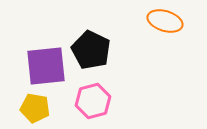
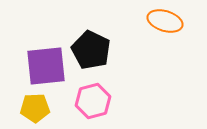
yellow pentagon: rotated 12 degrees counterclockwise
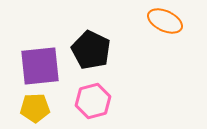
orange ellipse: rotated 8 degrees clockwise
purple square: moved 6 px left
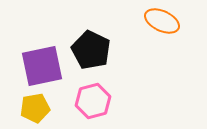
orange ellipse: moved 3 px left
purple square: moved 2 px right; rotated 6 degrees counterclockwise
yellow pentagon: rotated 8 degrees counterclockwise
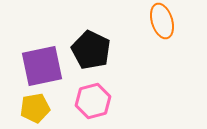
orange ellipse: rotated 48 degrees clockwise
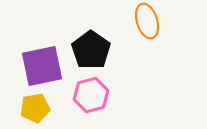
orange ellipse: moved 15 px left
black pentagon: rotated 9 degrees clockwise
pink hexagon: moved 2 px left, 6 px up
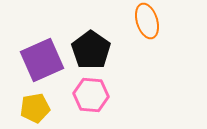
purple square: moved 6 px up; rotated 12 degrees counterclockwise
pink hexagon: rotated 20 degrees clockwise
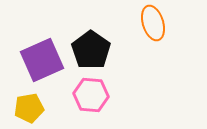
orange ellipse: moved 6 px right, 2 px down
yellow pentagon: moved 6 px left
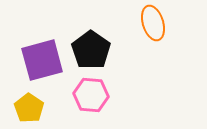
purple square: rotated 9 degrees clockwise
yellow pentagon: rotated 28 degrees counterclockwise
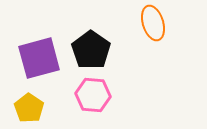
purple square: moved 3 px left, 2 px up
pink hexagon: moved 2 px right
